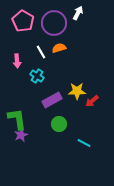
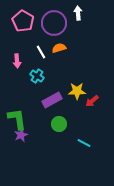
white arrow: rotated 32 degrees counterclockwise
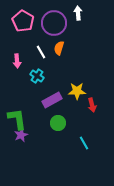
orange semicircle: rotated 56 degrees counterclockwise
red arrow: moved 4 px down; rotated 64 degrees counterclockwise
green circle: moved 1 px left, 1 px up
cyan line: rotated 32 degrees clockwise
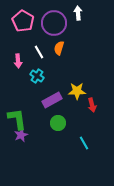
white line: moved 2 px left
pink arrow: moved 1 px right
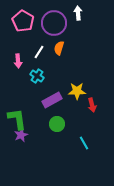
white line: rotated 64 degrees clockwise
green circle: moved 1 px left, 1 px down
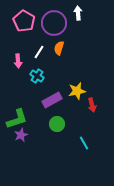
pink pentagon: moved 1 px right
yellow star: rotated 12 degrees counterclockwise
green L-shape: rotated 80 degrees clockwise
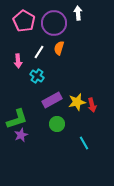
yellow star: moved 11 px down
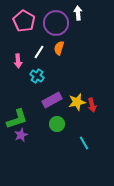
purple circle: moved 2 px right
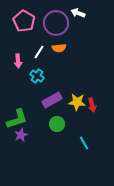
white arrow: rotated 64 degrees counterclockwise
orange semicircle: rotated 112 degrees counterclockwise
yellow star: rotated 18 degrees clockwise
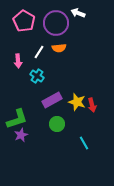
yellow star: rotated 12 degrees clockwise
